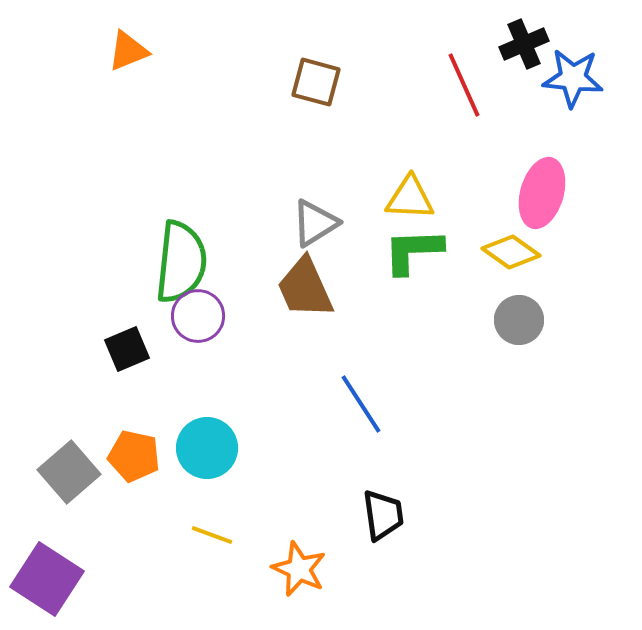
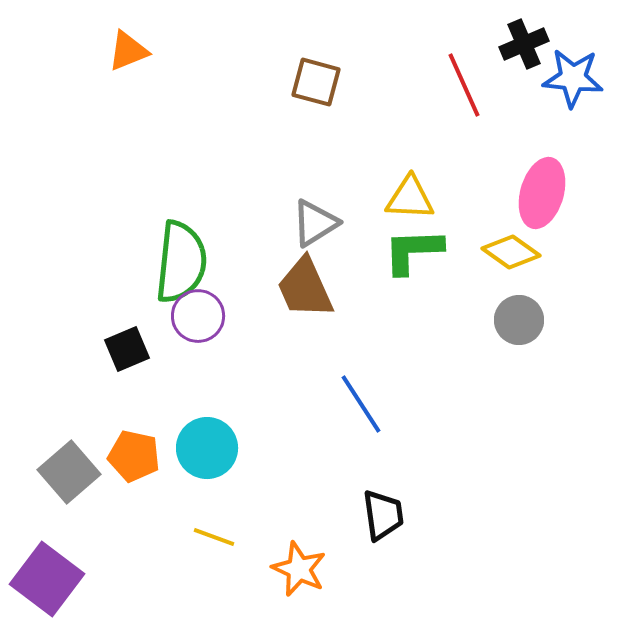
yellow line: moved 2 px right, 2 px down
purple square: rotated 4 degrees clockwise
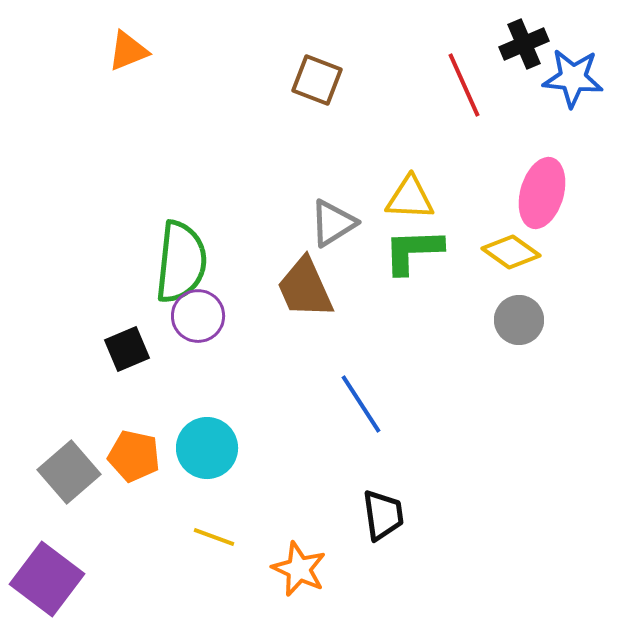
brown square: moved 1 px right, 2 px up; rotated 6 degrees clockwise
gray triangle: moved 18 px right
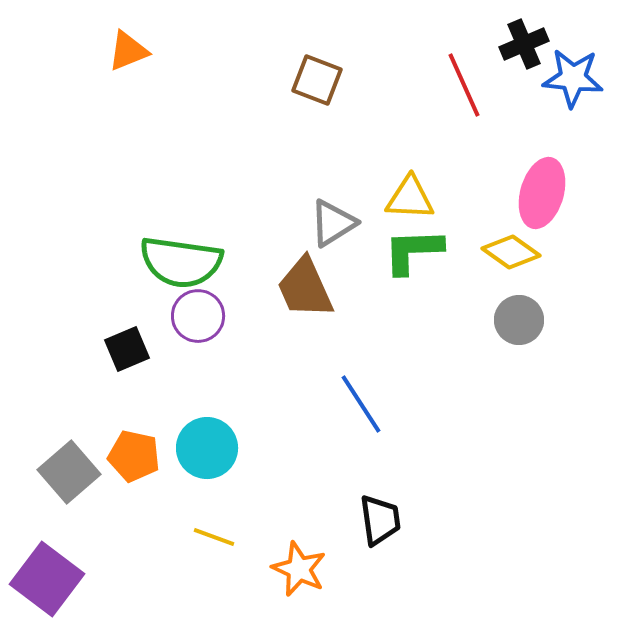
green semicircle: rotated 92 degrees clockwise
black trapezoid: moved 3 px left, 5 px down
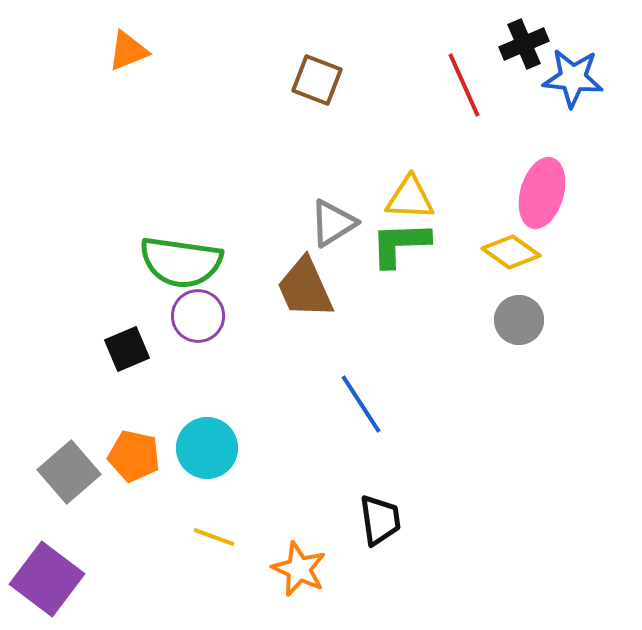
green L-shape: moved 13 px left, 7 px up
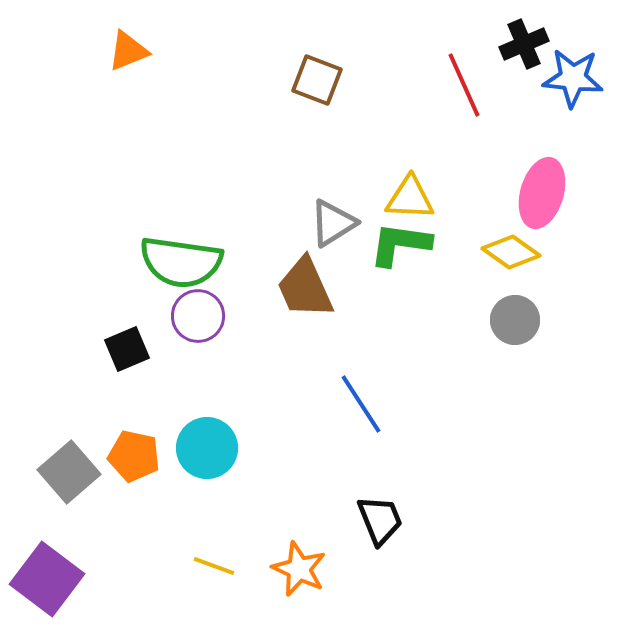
green L-shape: rotated 10 degrees clockwise
gray circle: moved 4 px left
black trapezoid: rotated 14 degrees counterclockwise
yellow line: moved 29 px down
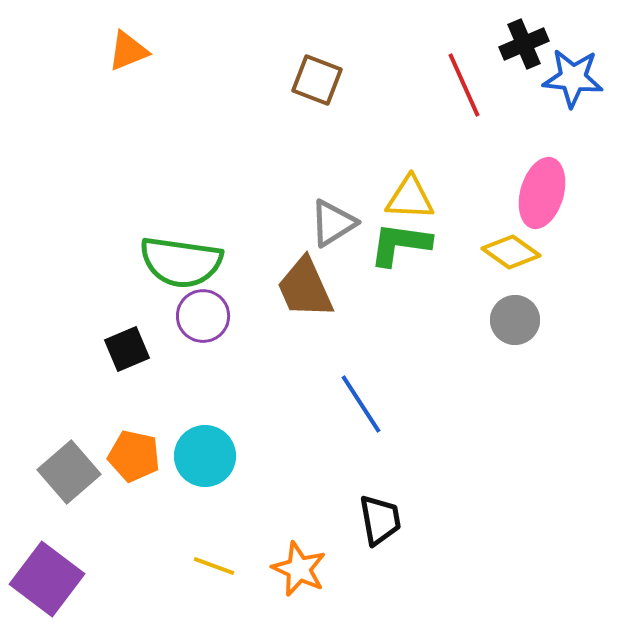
purple circle: moved 5 px right
cyan circle: moved 2 px left, 8 px down
black trapezoid: rotated 12 degrees clockwise
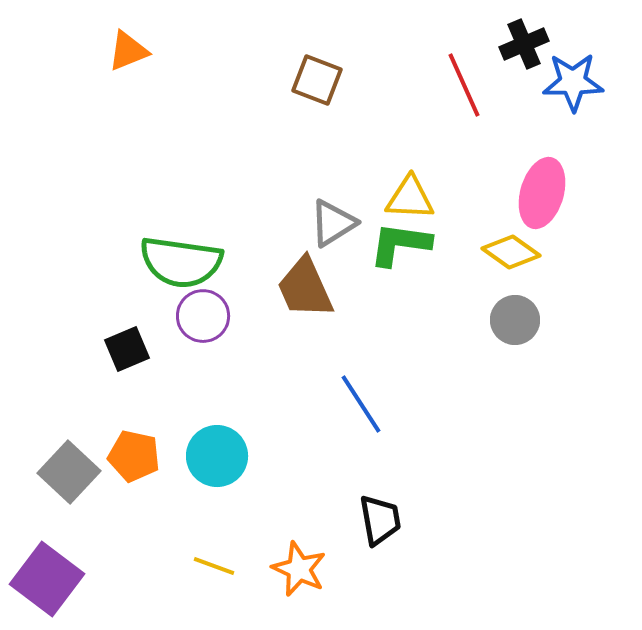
blue star: moved 4 px down; rotated 6 degrees counterclockwise
cyan circle: moved 12 px right
gray square: rotated 6 degrees counterclockwise
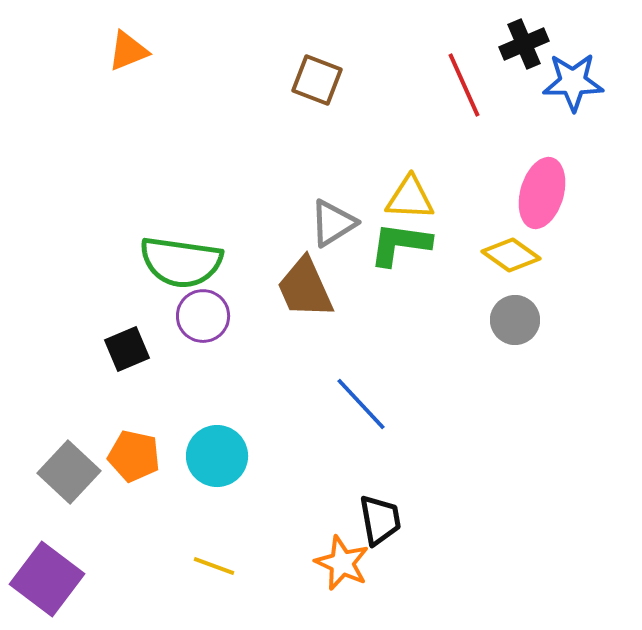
yellow diamond: moved 3 px down
blue line: rotated 10 degrees counterclockwise
orange star: moved 43 px right, 6 px up
